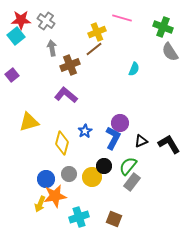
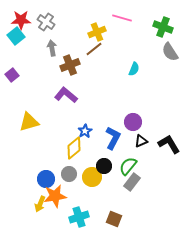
gray cross: moved 1 px down
purple circle: moved 13 px right, 1 px up
yellow diamond: moved 12 px right, 5 px down; rotated 35 degrees clockwise
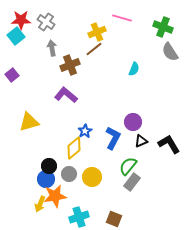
black circle: moved 55 px left
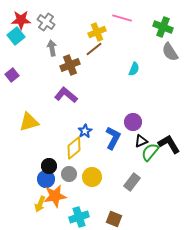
green semicircle: moved 22 px right, 14 px up
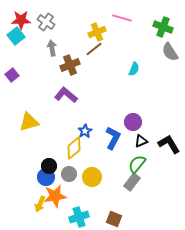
green semicircle: moved 13 px left, 12 px down
blue circle: moved 2 px up
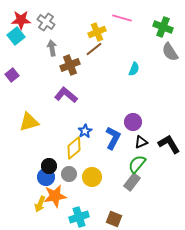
black triangle: moved 1 px down
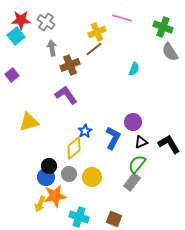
purple L-shape: rotated 15 degrees clockwise
cyan cross: rotated 36 degrees clockwise
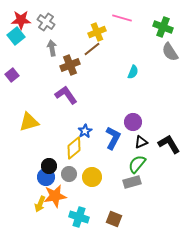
brown line: moved 2 px left
cyan semicircle: moved 1 px left, 3 px down
gray rectangle: rotated 36 degrees clockwise
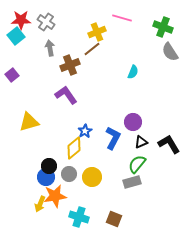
gray arrow: moved 2 px left
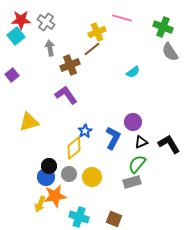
cyan semicircle: rotated 32 degrees clockwise
